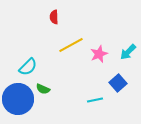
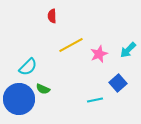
red semicircle: moved 2 px left, 1 px up
cyan arrow: moved 2 px up
blue circle: moved 1 px right
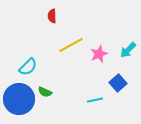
green semicircle: moved 2 px right, 3 px down
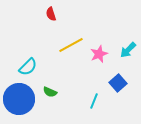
red semicircle: moved 1 px left, 2 px up; rotated 16 degrees counterclockwise
green semicircle: moved 5 px right
cyan line: moved 1 px left, 1 px down; rotated 56 degrees counterclockwise
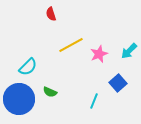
cyan arrow: moved 1 px right, 1 px down
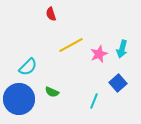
cyan arrow: moved 7 px left, 2 px up; rotated 30 degrees counterclockwise
green semicircle: moved 2 px right
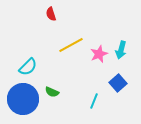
cyan arrow: moved 1 px left, 1 px down
blue circle: moved 4 px right
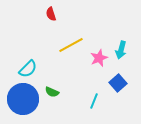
pink star: moved 4 px down
cyan semicircle: moved 2 px down
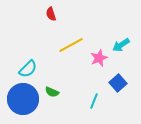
cyan arrow: moved 5 px up; rotated 42 degrees clockwise
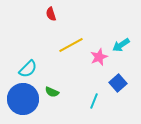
pink star: moved 1 px up
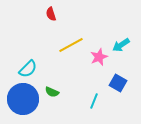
blue square: rotated 18 degrees counterclockwise
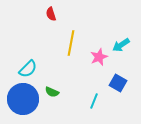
yellow line: moved 2 px up; rotated 50 degrees counterclockwise
